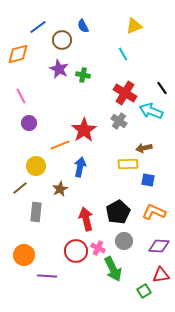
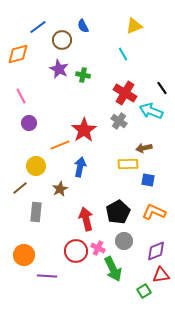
purple diamond: moved 3 px left, 5 px down; rotated 25 degrees counterclockwise
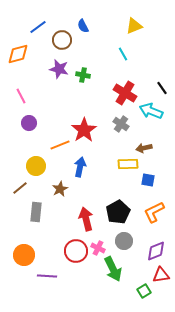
purple star: rotated 12 degrees counterclockwise
gray cross: moved 2 px right, 3 px down
orange L-shape: rotated 50 degrees counterclockwise
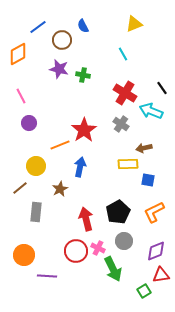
yellow triangle: moved 2 px up
orange diamond: rotated 15 degrees counterclockwise
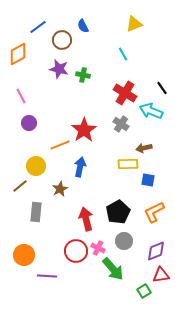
brown line: moved 2 px up
green arrow: rotated 15 degrees counterclockwise
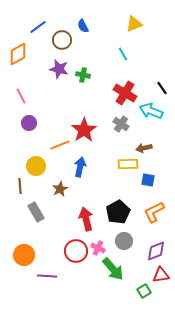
brown line: rotated 56 degrees counterclockwise
gray rectangle: rotated 36 degrees counterclockwise
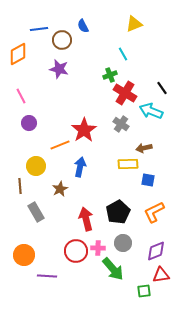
blue line: moved 1 px right, 2 px down; rotated 30 degrees clockwise
green cross: moved 27 px right; rotated 32 degrees counterclockwise
gray circle: moved 1 px left, 2 px down
pink cross: rotated 24 degrees counterclockwise
green square: rotated 24 degrees clockwise
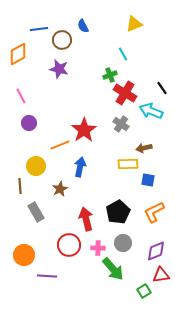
red circle: moved 7 px left, 6 px up
green square: rotated 24 degrees counterclockwise
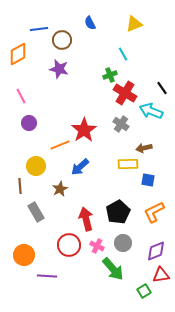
blue semicircle: moved 7 px right, 3 px up
blue arrow: rotated 144 degrees counterclockwise
pink cross: moved 1 px left, 2 px up; rotated 24 degrees clockwise
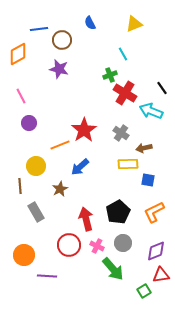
gray cross: moved 9 px down
